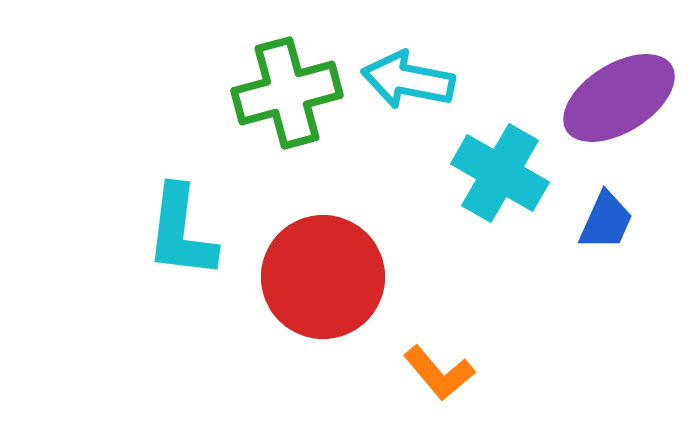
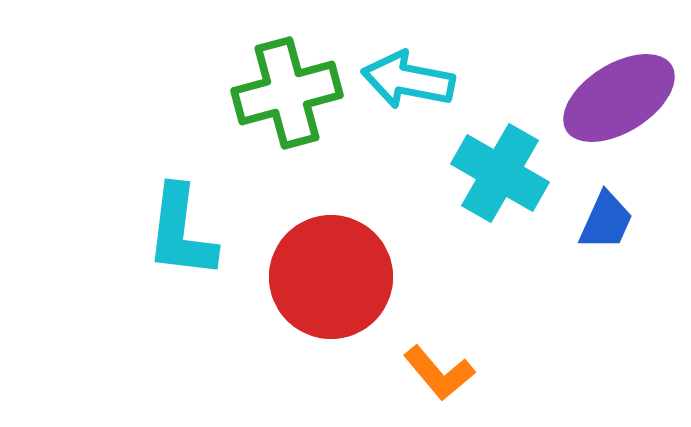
red circle: moved 8 px right
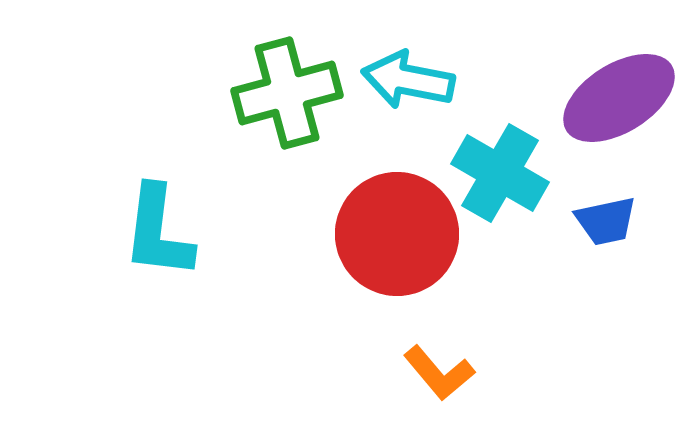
blue trapezoid: rotated 54 degrees clockwise
cyan L-shape: moved 23 px left
red circle: moved 66 px right, 43 px up
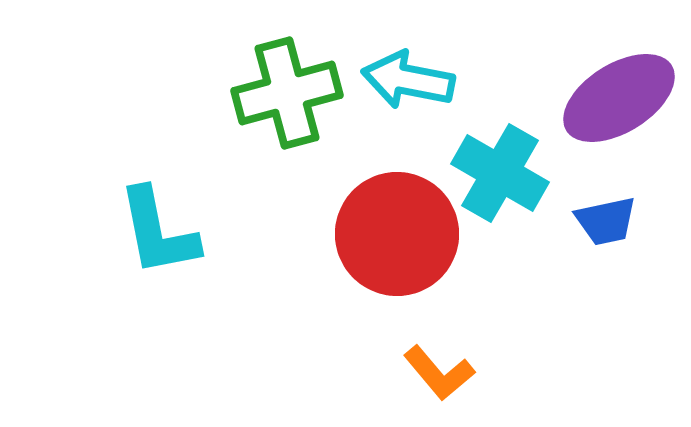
cyan L-shape: rotated 18 degrees counterclockwise
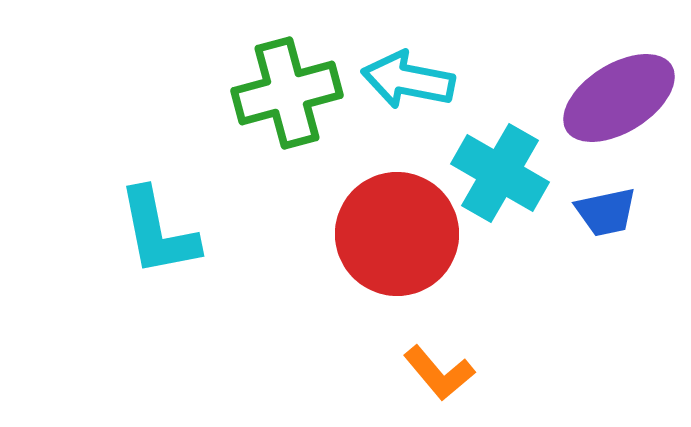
blue trapezoid: moved 9 px up
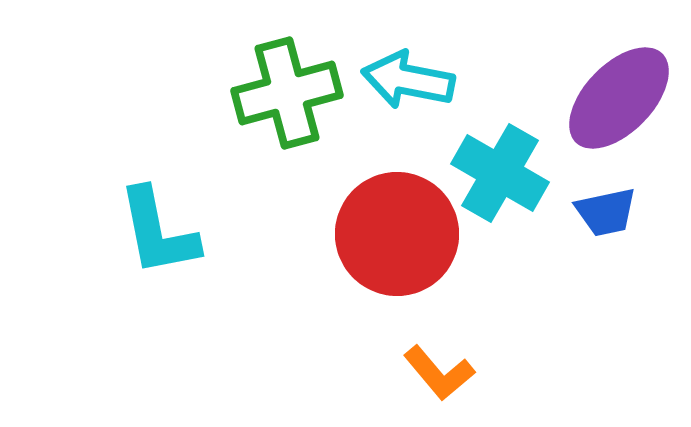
purple ellipse: rotated 14 degrees counterclockwise
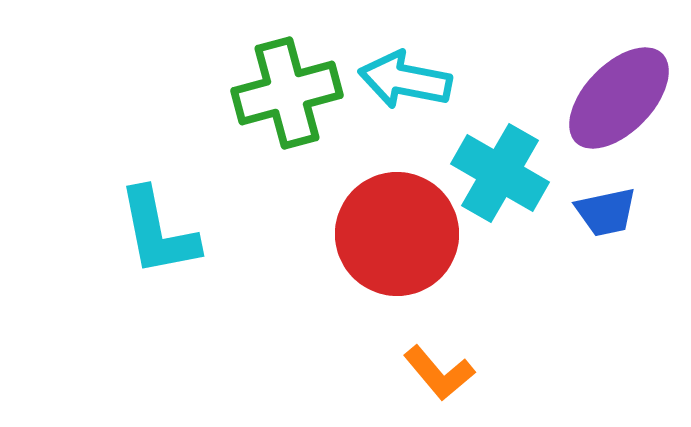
cyan arrow: moved 3 px left
